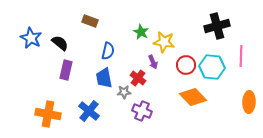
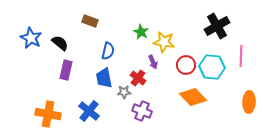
black cross: rotated 15 degrees counterclockwise
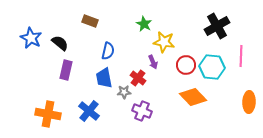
green star: moved 3 px right, 8 px up
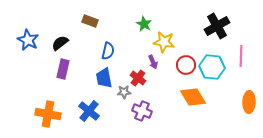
blue star: moved 3 px left, 2 px down
black semicircle: rotated 78 degrees counterclockwise
purple rectangle: moved 3 px left, 1 px up
orange diamond: rotated 12 degrees clockwise
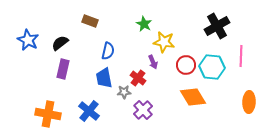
purple cross: moved 1 px right, 1 px up; rotated 24 degrees clockwise
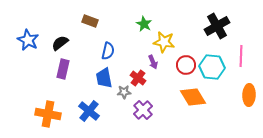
orange ellipse: moved 7 px up
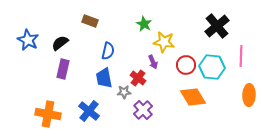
black cross: rotated 10 degrees counterclockwise
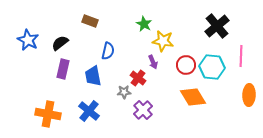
yellow star: moved 1 px left, 1 px up
blue trapezoid: moved 11 px left, 2 px up
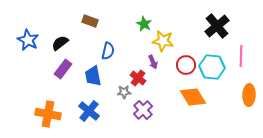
purple rectangle: rotated 24 degrees clockwise
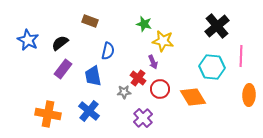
green star: rotated 14 degrees counterclockwise
red circle: moved 26 px left, 24 px down
purple cross: moved 8 px down
